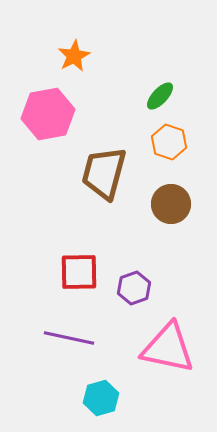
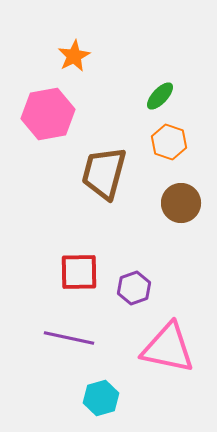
brown circle: moved 10 px right, 1 px up
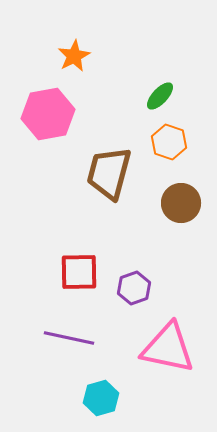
brown trapezoid: moved 5 px right
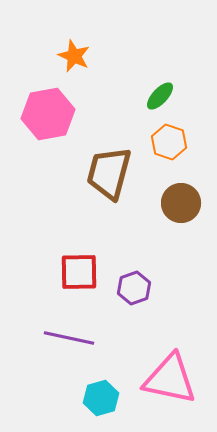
orange star: rotated 20 degrees counterclockwise
pink triangle: moved 2 px right, 31 px down
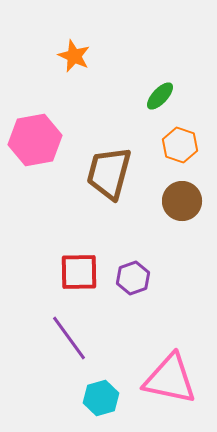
pink hexagon: moved 13 px left, 26 px down
orange hexagon: moved 11 px right, 3 px down
brown circle: moved 1 px right, 2 px up
purple hexagon: moved 1 px left, 10 px up
purple line: rotated 42 degrees clockwise
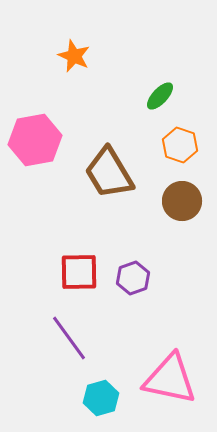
brown trapezoid: rotated 46 degrees counterclockwise
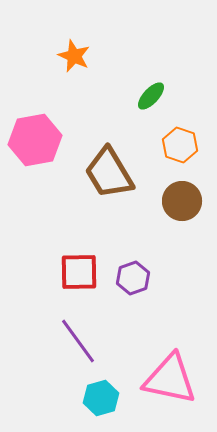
green ellipse: moved 9 px left
purple line: moved 9 px right, 3 px down
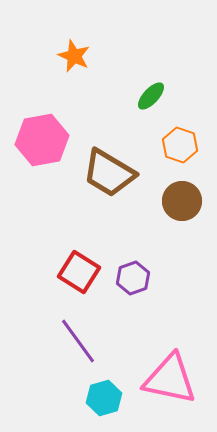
pink hexagon: moved 7 px right
brown trapezoid: rotated 28 degrees counterclockwise
red square: rotated 33 degrees clockwise
cyan hexagon: moved 3 px right
